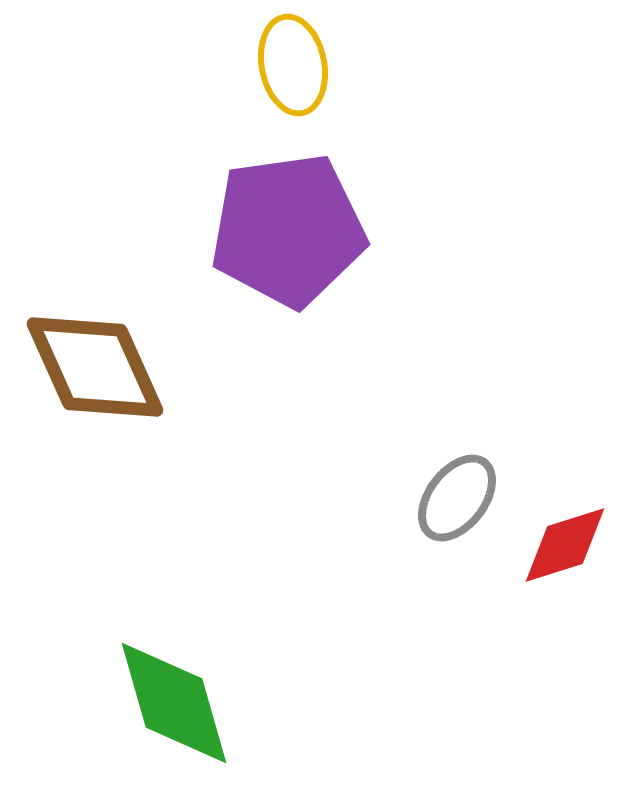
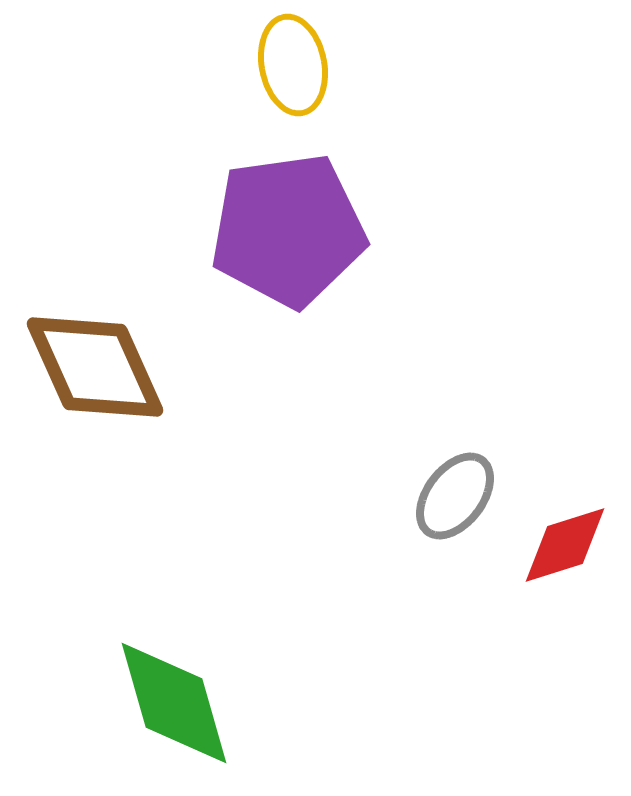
gray ellipse: moved 2 px left, 2 px up
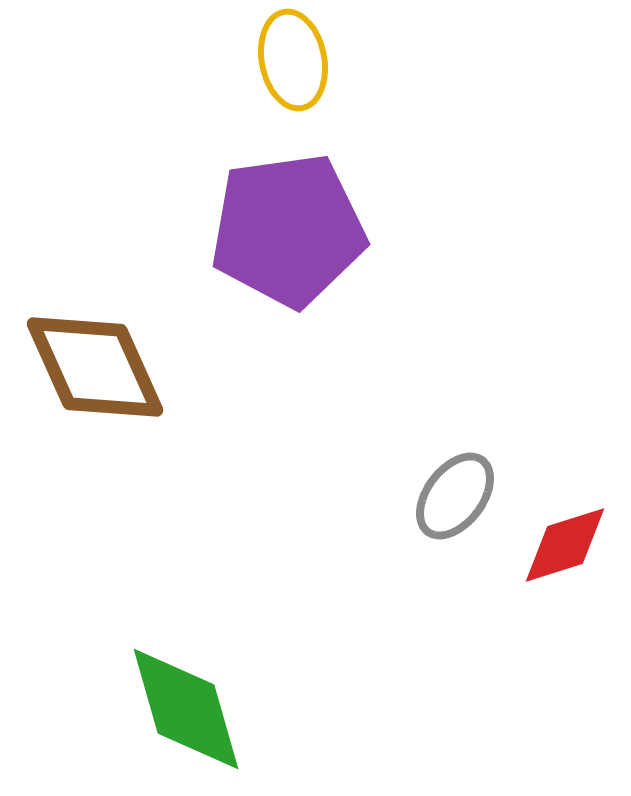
yellow ellipse: moved 5 px up
green diamond: moved 12 px right, 6 px down
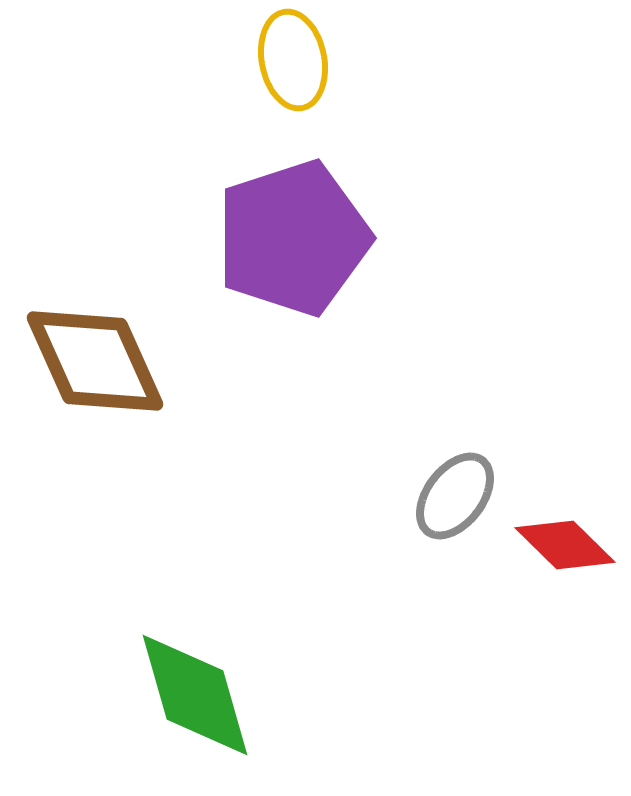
purple pentagon: moved 5 px right, 8 px down; rotated 10 degrees counterclockwise
brown diamond: moved 6 px up
red diamond: rotated 62 degrees clockwise
green diamond: moved 9 px right, 14 px up
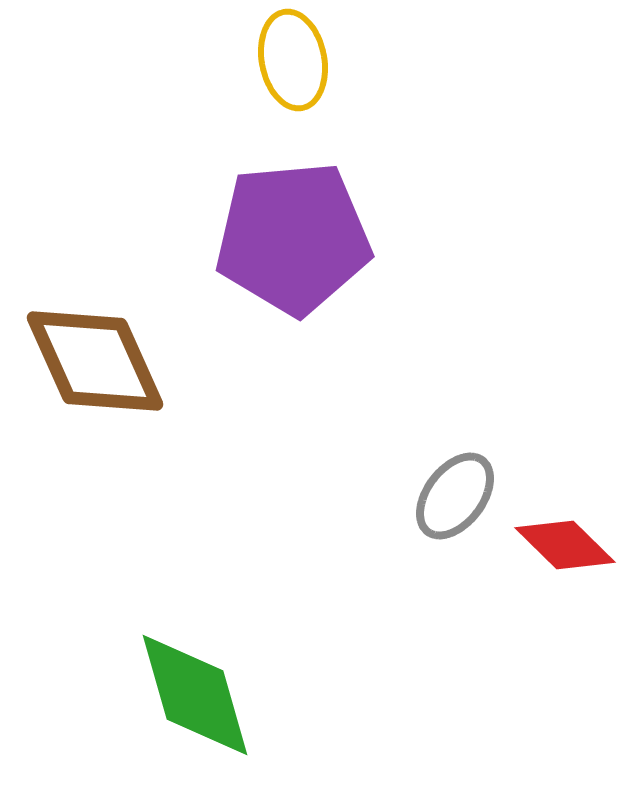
purple pentagon: rotated 13 degrees clockwise
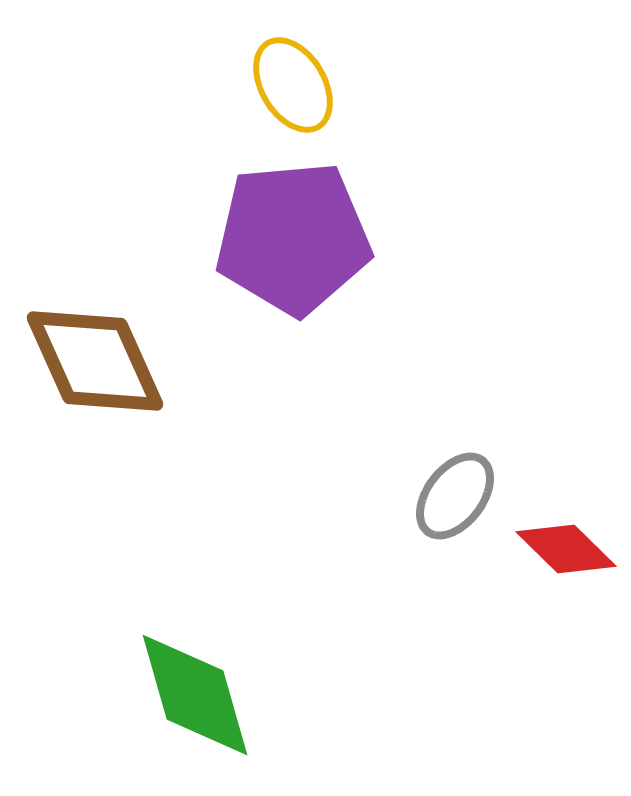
yellow ellipse: moved 25 px down; rotated 20 degrees counterclockwise
red diamond: moved 1 px right, 4 px down
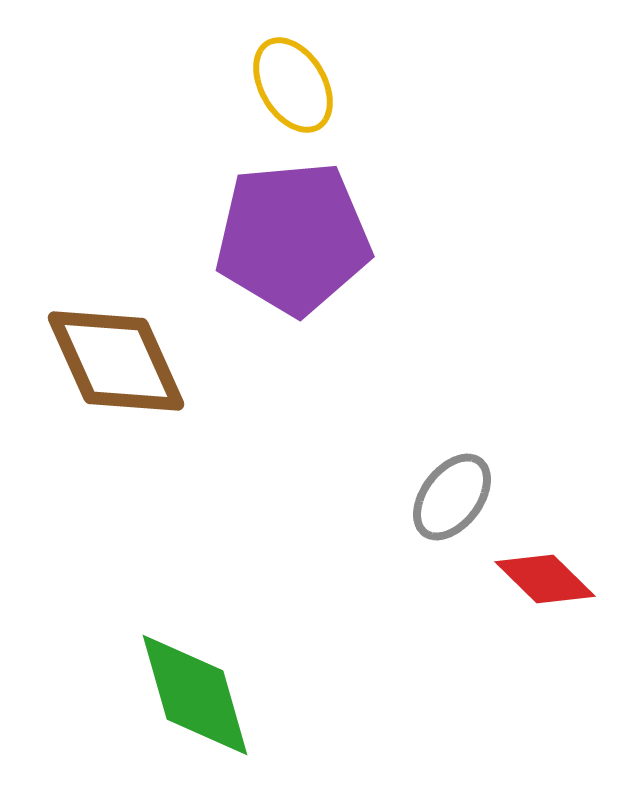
brown diamond: moved 21 px right
gray ellipse: moved 3 px left, 1 px down
red diamond: moved 21 px left, 30 px down
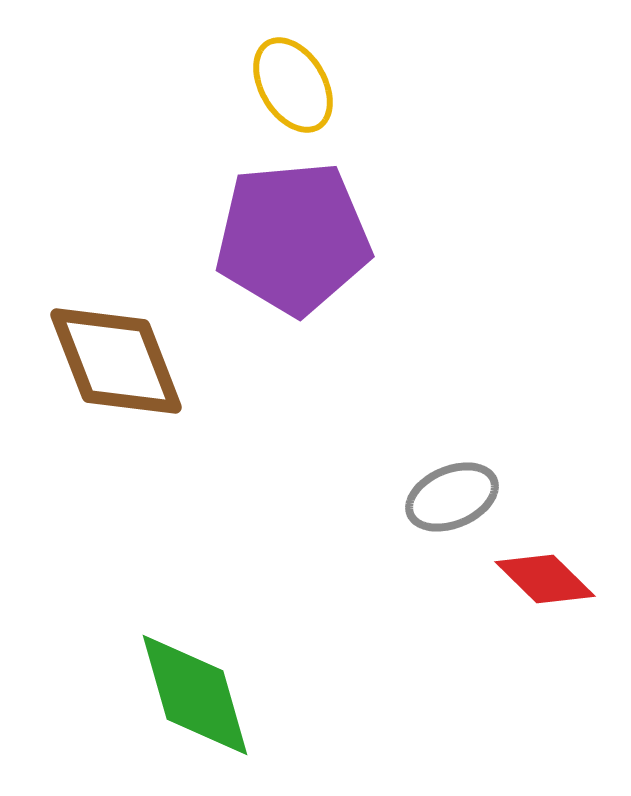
brown diamond: rotated 3 degrees clockwise
gray ellipse: rotated 30 degrees clockwise
